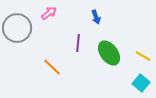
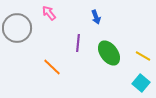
pink arrow: rotated 91 degrees counterclockwise
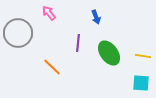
gray circle: moved 1 px right, 5 px down
yellow line: rotated 21 degrees counterclockwise
cyan square: rotated 36 degrees counterclockwise
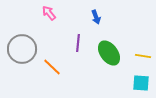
gray circle: moved 4 px right, 16 px down
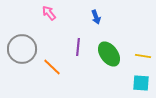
purple line: moved 4 px down
green ellipse: moved 1 px down
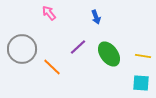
purple line: rotated 42 degrees clockwise
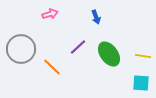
pink arrow: moved 1 px right, 1 px down; rotated 112 degrees clockwise
gray circle: moved 1 px left
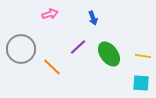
blue arrow: moved 3 px left, 1 px down
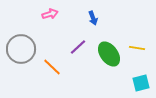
yellow line: moved 6 px left, 8 px up
cyan square: rotated 18 degrees counterclockwise
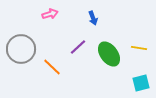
yellow line: moved 2 px right
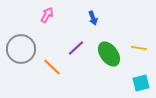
pink arrow: moved 3 px left, 1 px down; rotated 42 degrees counterclockwise
purple line: moved 2 px left, 1 px down
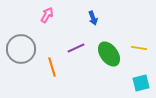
purple line: rotated 18 degrees clockwise
orange line: rotated 30 degrees clockwise
